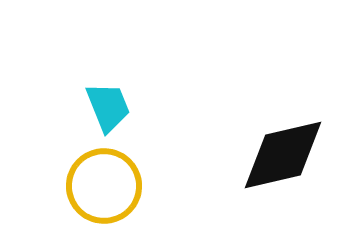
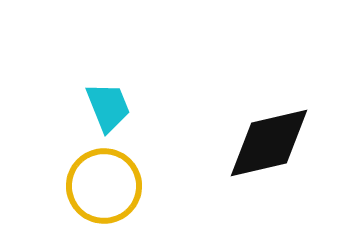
black diamond: moved 14 px left, 12 px up
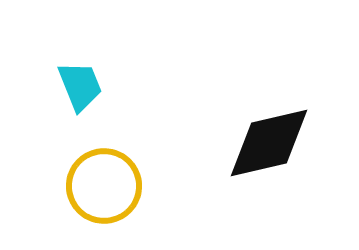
cyan trapezoid: moved 28 px left, 21 px up
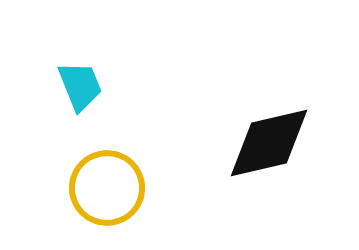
yellow circle: moved 3 px right, 2 px down
